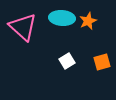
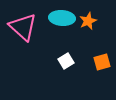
white square: moved 1 px left
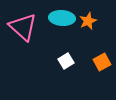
orange square: rotated 12 degrees counterclockwise
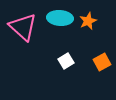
cyan ellipse: moved 2 px left
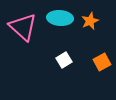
orange star: moved 2 px right
white square: moved 2 px left, 1 px up
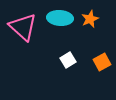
orange star: moved 2 px up
white square: moved 4 px right
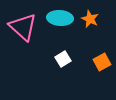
orange star: rotated 24 degrees counterclockwise
white square: moved 5 px left, 1 px up
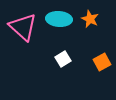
cyan ellipse: moved 1 px left, 1 px down
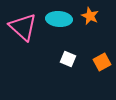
orange star: moved 3 px up
white square: moved 5 px right; rotated 35 degrees counterclockwise
